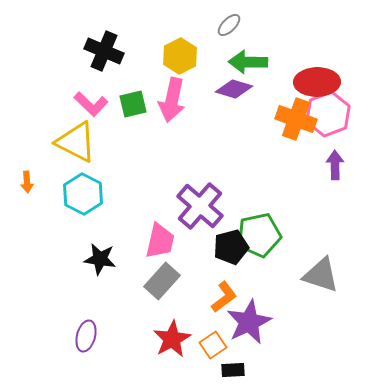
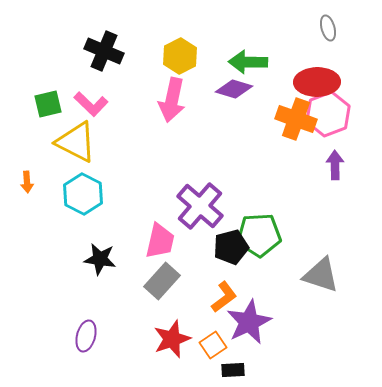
gray ellipse: moved 99 px right, 3 px down; rotated 60 degrees counterclockwise
green square: moved 85 px left
green pentagon: rotated 9 degrees clockwise
red star: rotated 9 degrees clockwise
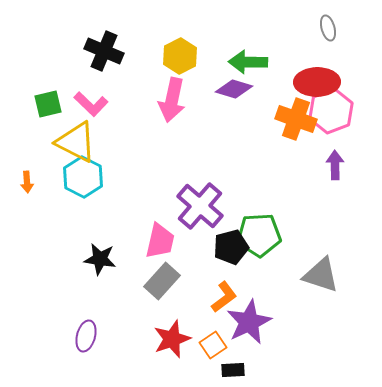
pink hexagon: moved 3 px right, 3 px up
cyan hexagon: moved 17 px up
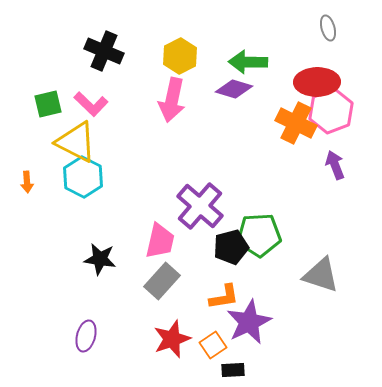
orange cross: moved 4 px down; rotated 6 degrees clockwise
purple arrow: rotated 20 degrees counterclockwise
orange L-shape: rotated 28 degrees clockwise
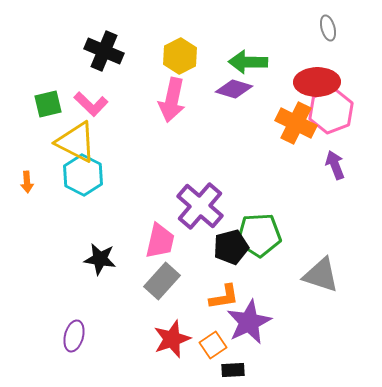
cyan hexagon: moved 2 px up
purple ellipse: moved 12 px left
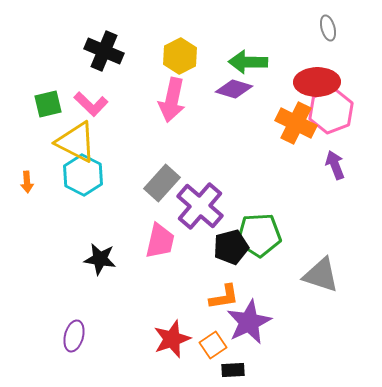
gray rectangle: moved 98 px up
